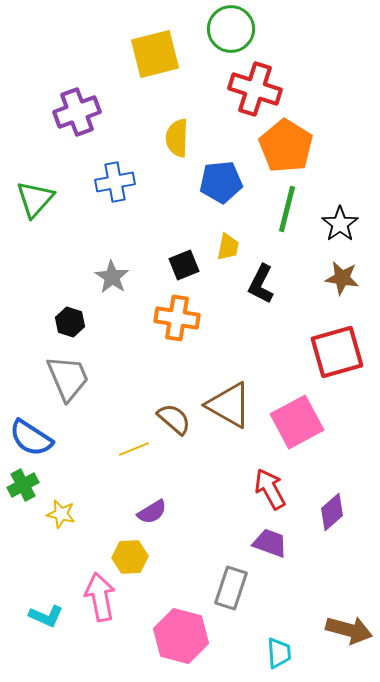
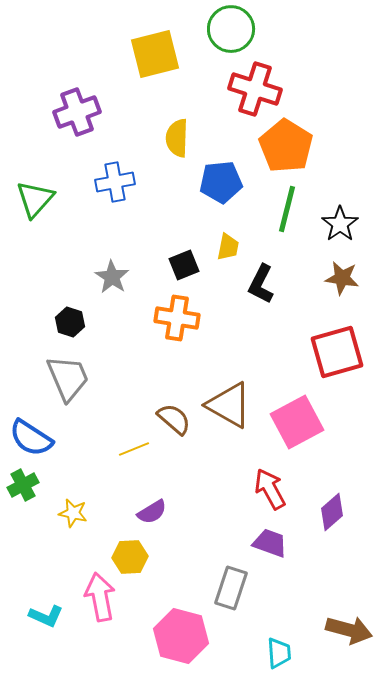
yellow star: moved 12 px right, 1 px up
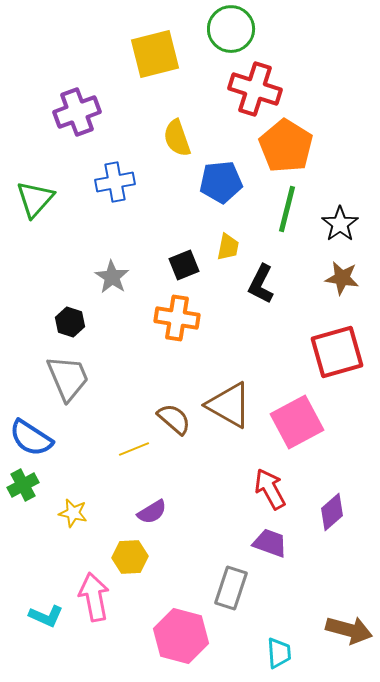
yellow semicircle: rotated 21 degrees counterclockwise
pink arrow: moved 6 px left
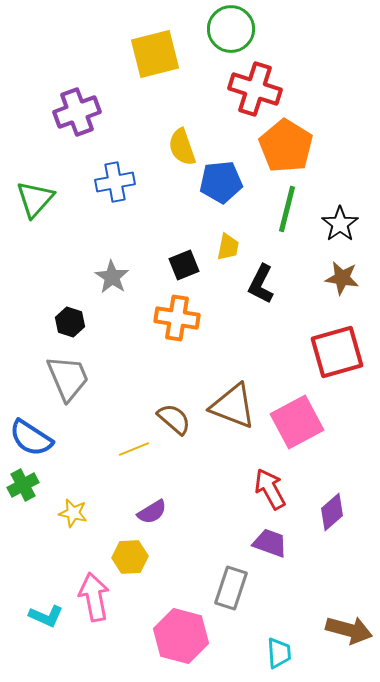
yellow semicircle: moved 5 px right, 9 px down
brown triangle: moved 4 px right, 1 px down; rotated 9 degrees counterclockwise
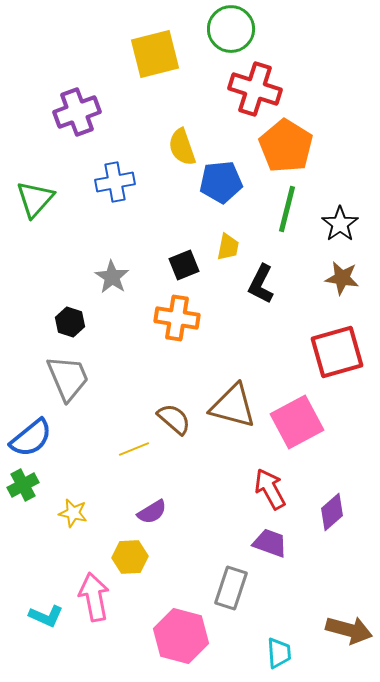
brown triangle: rotated 6 degrees counterclockwise
blue semicircle: rotated 72 degrees counterclockwise
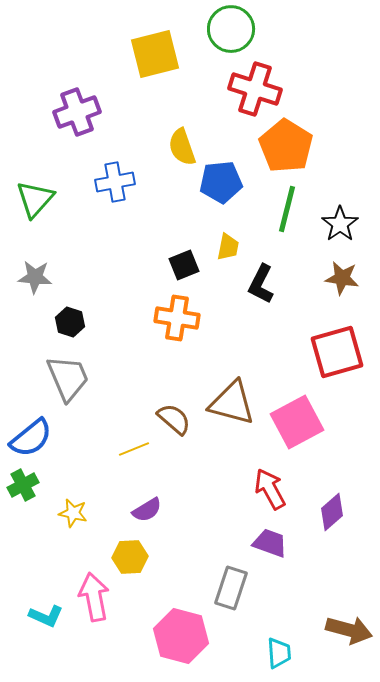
gray star: moved 77 px left; rotated 28 degrees counterclockwise
brown triangle: moved 1 px left, 3 px up
purple semicircle: moved 5 px left, 2 px up
